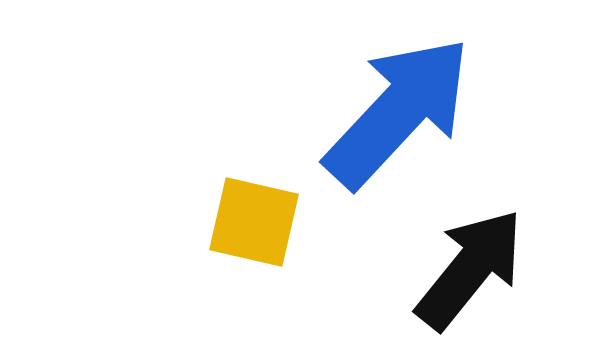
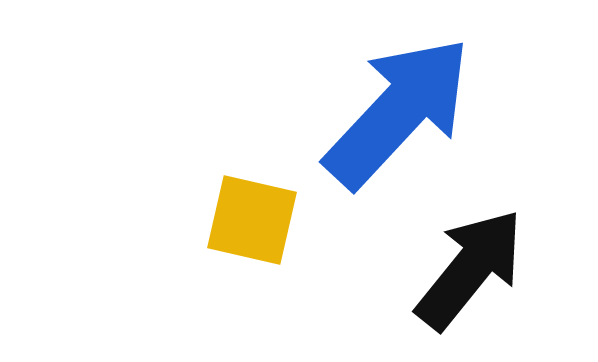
yellow square: moved 2 px left, 2 px up
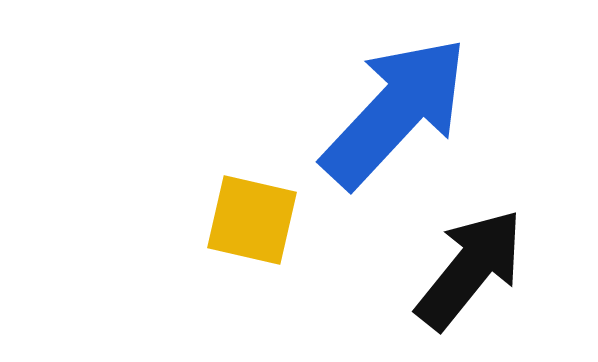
blue arrow: moved 3 px left
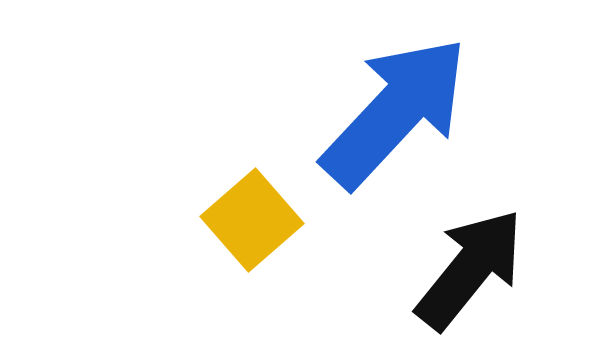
yellow square: rotated 36 degrees clockwise
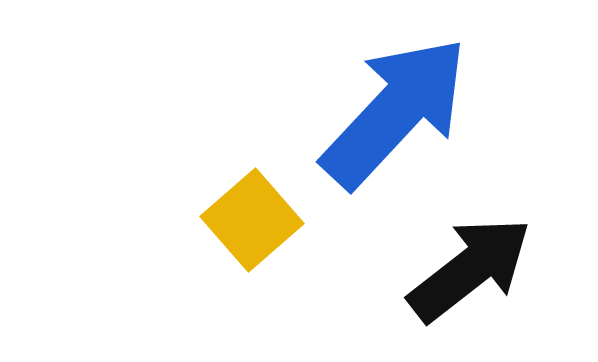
black arrow: rotated 13 degrees clockwise
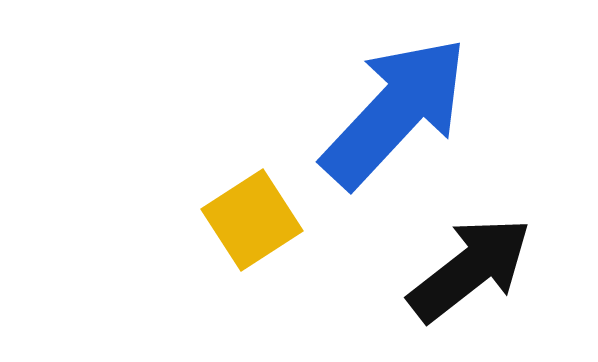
yellow square: rotated 8 degrees clockwise
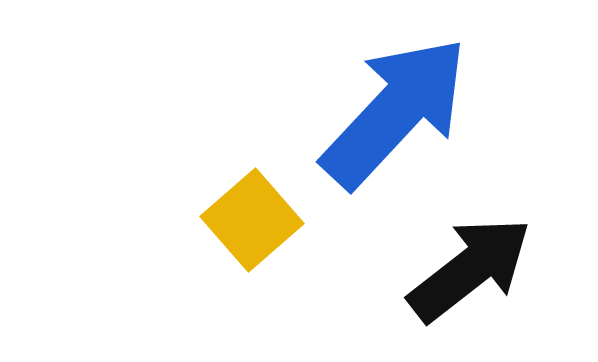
yellow square: rotated 8 degrees counterclockwise
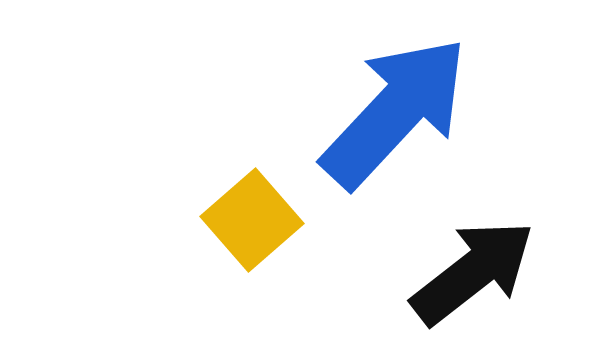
black arrow: moved 3 px right, 3 px down
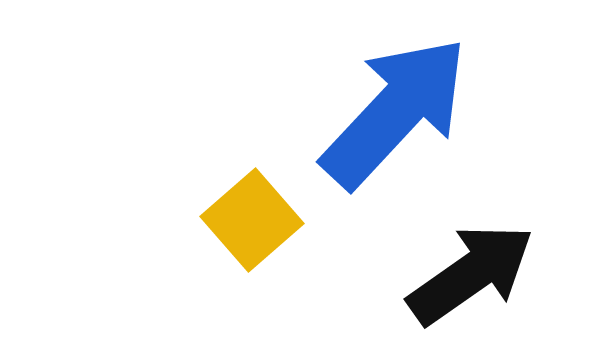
black arrow: moved 2 px left, 2 px down; rotated 3 degrees clockwise
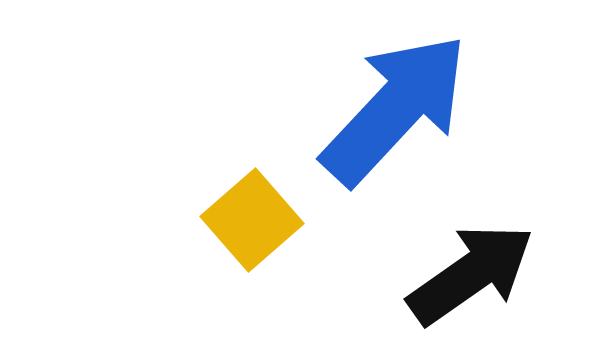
blue arrow: moved 3 px up
